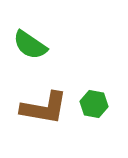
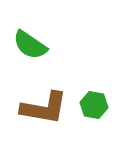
green hexagon: moved 1 px down
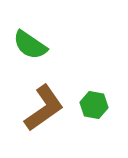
brown L-shape: rotated 45 degrees counterclockwise
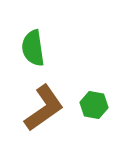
green semicircle: moved 3 px right, 3 px down; rotated 48 degrees clockwise
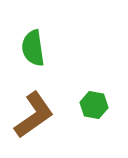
brown L-shape: moved 10 px left, 7 px down
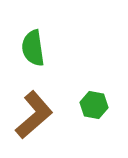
brown L-shape: rotated 6 degrees counterclockwise
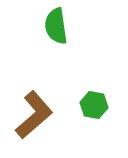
green semicircle: moved 23 px right, 22 px up
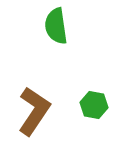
brown L-shape: moved 4 px up; rotated 15 degrees counterclockwise
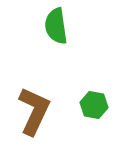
brown L-shape: rotated 9 degrees counterclockwise
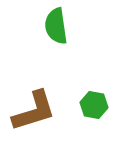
brown L-shape: rotated 48 degrees clockwise
